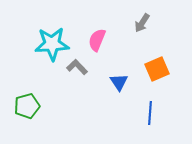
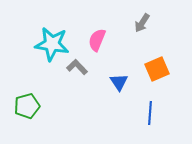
cyan star: rotated 12 degrees clockwise
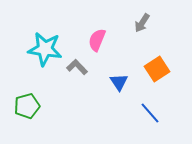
cyan star: moved 7 px left, 5 px down
orange square: rotated 10 degrees counterclockwise
blue line: rotated 45 degrees counterclockwise
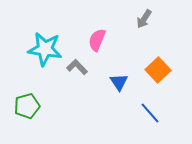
gray arrow: moved 2 px right, 4 px up
orange square: moved 1 px right, 1 px down; rotated 10 degrees counterclockwise
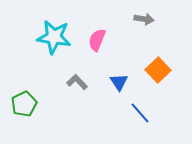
gray arrow: rotated 114 degrees counterclockwise
cyan star: moved 9 px right, 12 px up
gray L-shape: moved 15 px down
green pentagon: moved 3 px left, 2 px up; rotated 10 degrees counterclockwise
blue line: moved 10 px left
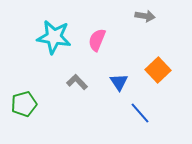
gray arrow: moved 1 px right, 3 px up
green pentagon: rotated 10 degrees clockwise
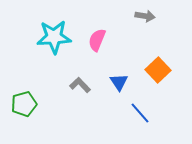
cyan star: rotated 12 degrees counterclockwise
gray L-shape: moved 3 px right, 3 px down
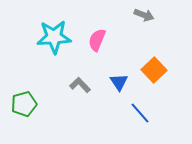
gray arrow: moved 1 px left, 1 px up; rotated 12 degrees clockwise
orange square: moved 4 px left
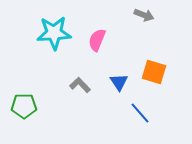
cyan star: moved 4 px up
orange square: moved 2 px down; rotated 30 degrees counterclockwise
green pentagon: moved 2 px down; rotated 15 degrees clockwise
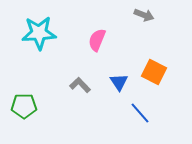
cyan star: moved 15 px left
orange square: rotated 10 degrees clockwise
